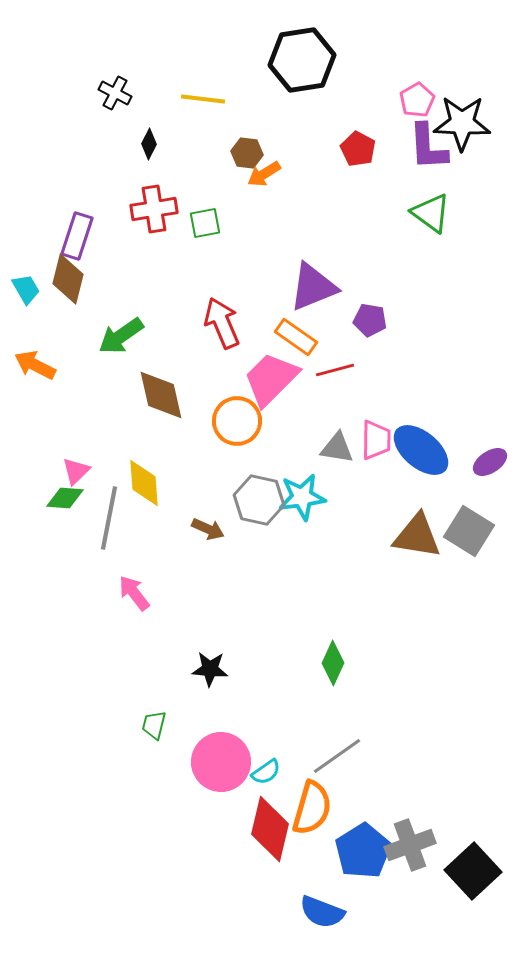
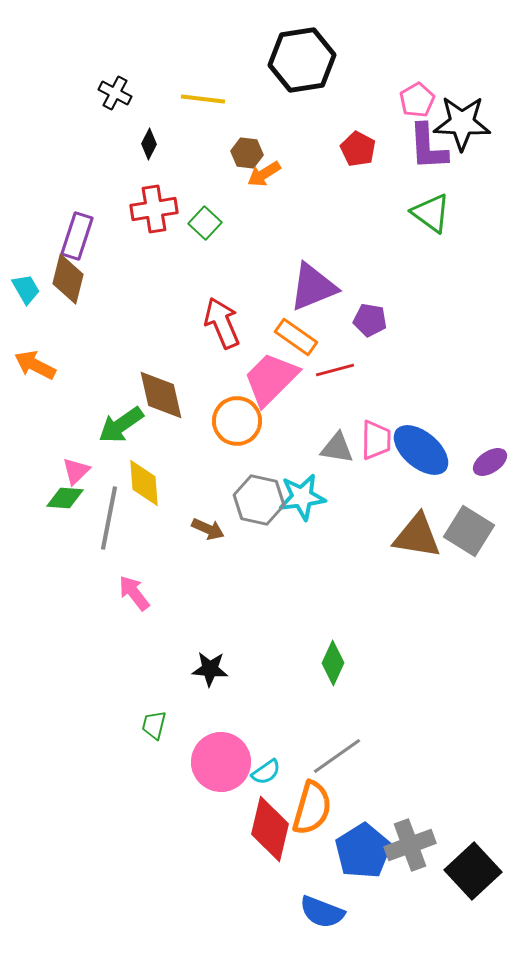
green square at (205, 223): rotated 36 degrees counterclockwise
green arrow at (121, 336): moved 89 px down
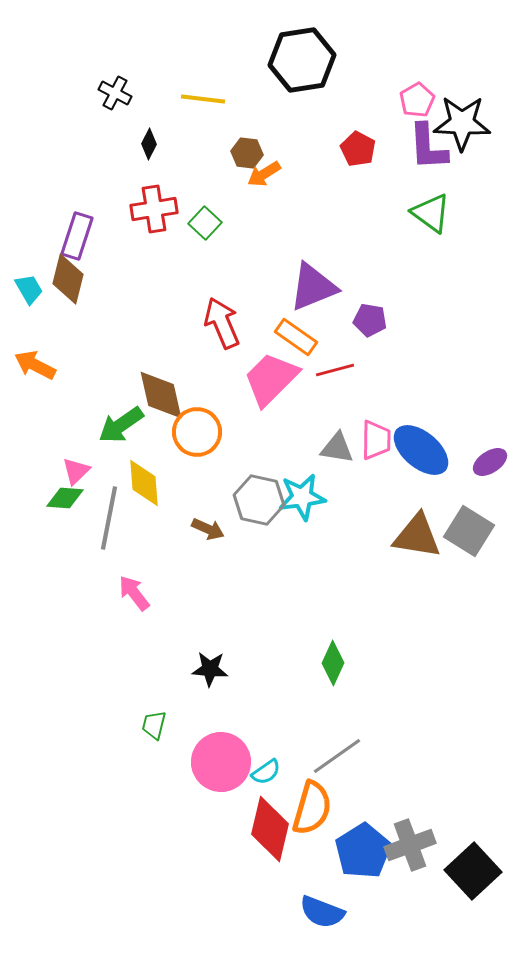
cyan trapezoid at (26, 289): moved 3 px right
orange circle at (237, 421): moved 40 px left, 11 px down
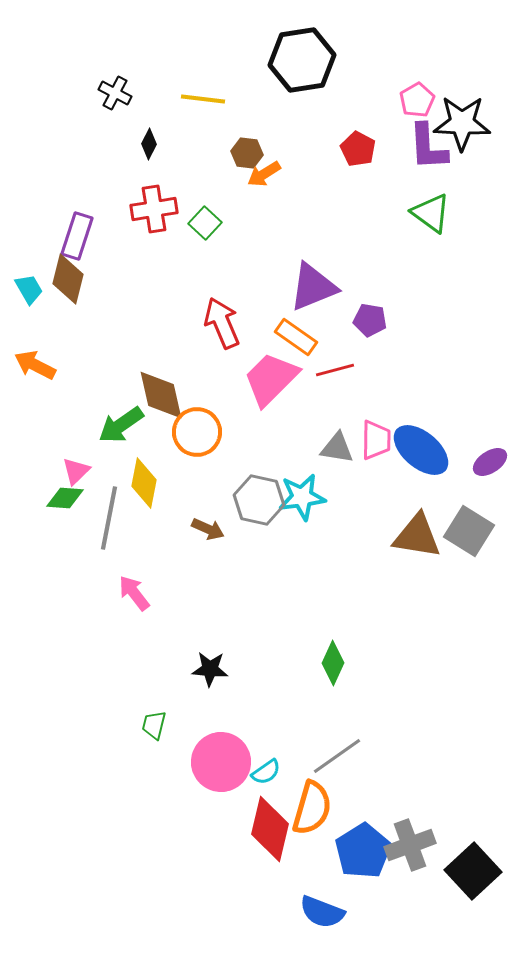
yellow diamond at (144, 483): rotated 15 degrees clockwise
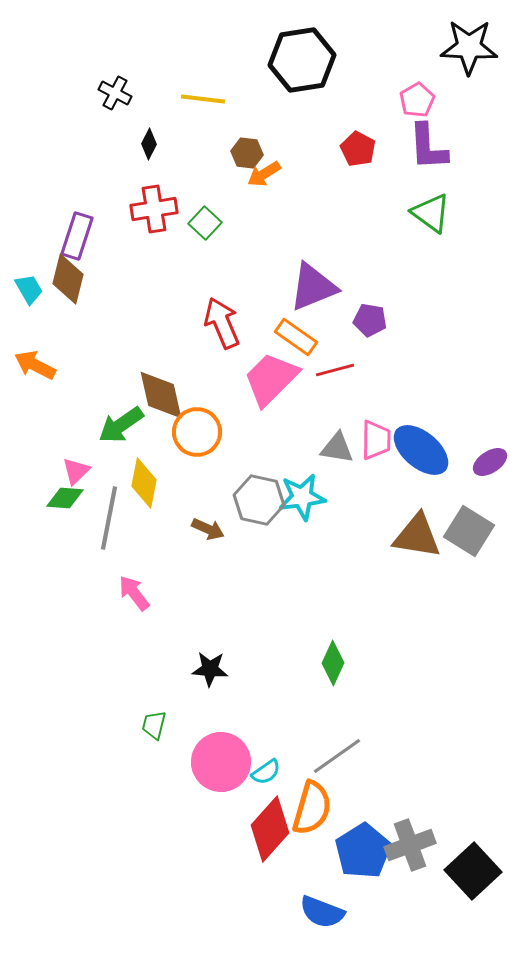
black star at (462, 123): moved 7 px right, 76 px up
red diamond at (270, 829): rotated 28 degrees clockwise
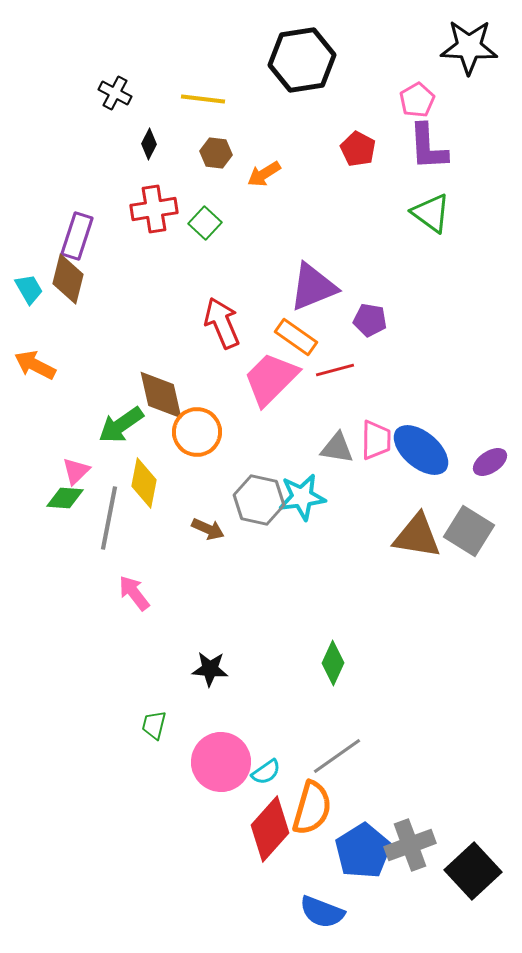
brown hexagon at (247, 153): moved 31 px left
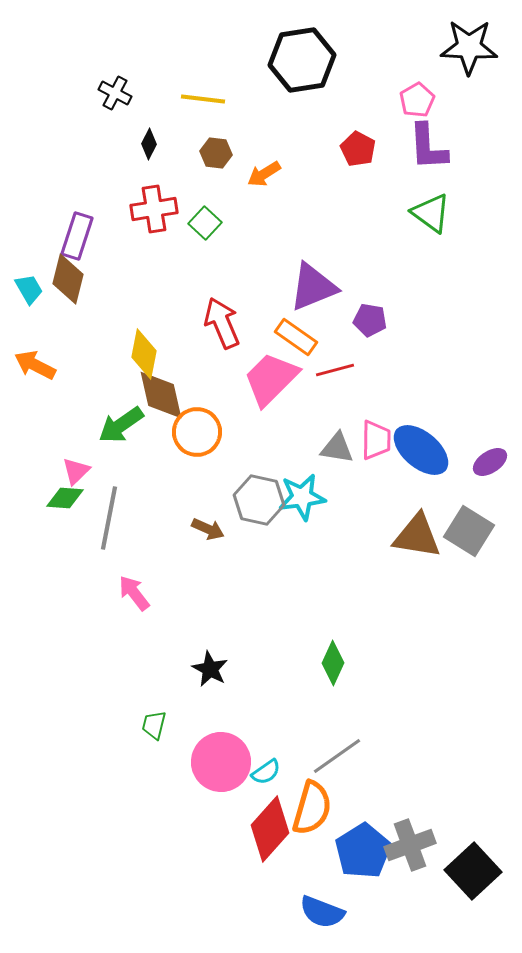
yellow diamond at (144, 483): moved 129 px up
black star at (210, 669): rotated 24 degrees clockwise
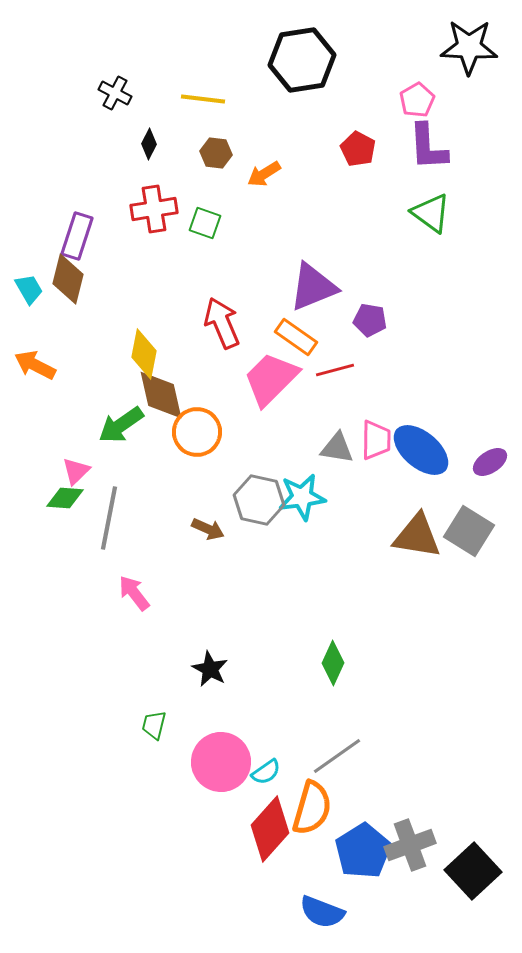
green square at (205, 223): rotated 24 degrees counterclockwise
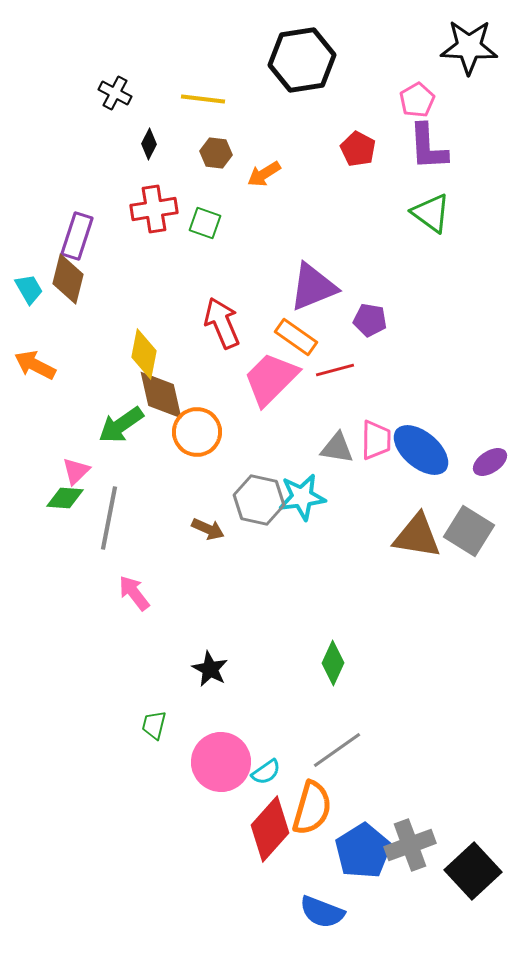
gray line at (337, 756): moved 6 px up
